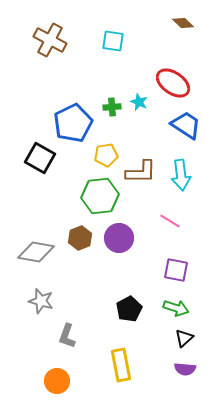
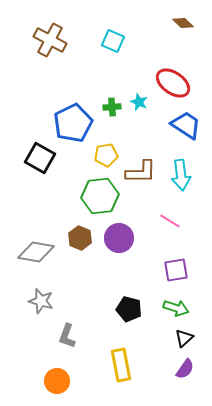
cyan square: rotated 15 degrees clockwise
brown hexagon: rotated 15 degrees counterclockwise
purple square: rotated 20 degrees counterclockwise
black pentagon: rotated 30 degrees counterclockwise
purple semicircle: rotated 60 degrees counterclockwise
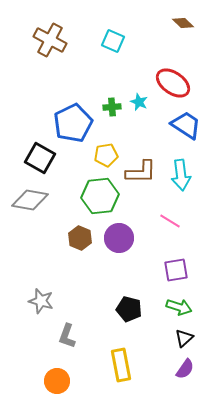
gray diamond: moved 6 px left, 52 px up
green arrow: moved 3 px right, 1 px up
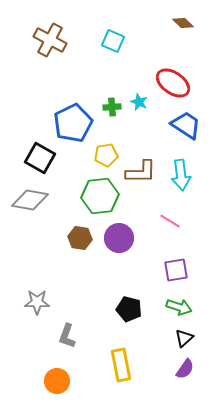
brown hexagon: rotated 15 degrees counterclockwise
gray star: moved 4 px left, 1 px down; rotated 15 degrees counterclockwise
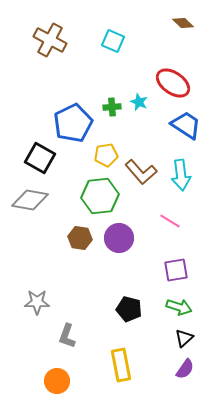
brown L-shape: rotated 48 degrees clockwise
